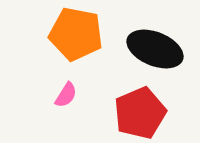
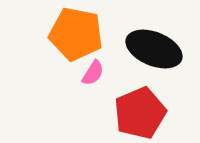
black ellipse: moved 1 px left
pink semicircle: moved 27 px right, 22 px up
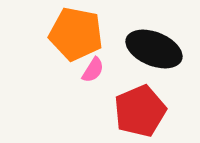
pink semicircle: moved 3 px up
red pentagon: moved 2 px up
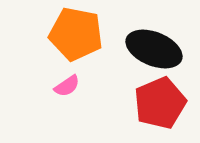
pink semicircle: moved 26 px left, 16 px down; rotated 24 degrees clockwise
red pentagon: moved 20 px right, 8 px up
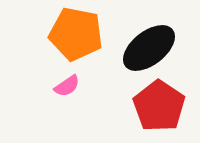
black ellipse: moved 5 px left, 1 px up; rotated 60 degrees counterclockwise
red pentagon: moved 1 px left, 3 px down; rotated 15 degrees counterclockwise
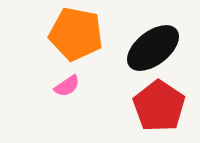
black ellipse: moved 4 px right
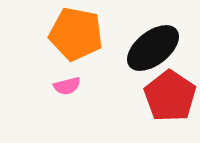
pink semicircle: rotated 20 degrees clockwise
red pentagon: moved 11 px right, 10 px up
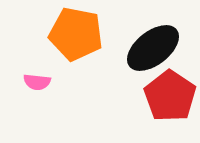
pink semicircle: moved 30 px left, 4 px up; rotated 20 degrees clockwise
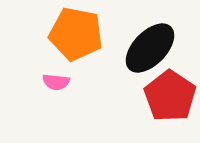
black ellipse: moved 3 px left; rotated 8 degrees counterclockwise
pink semicircle: moved 19 px right
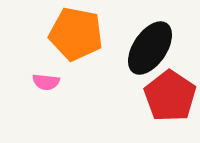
black ellipse: rotated 10 degrees counterclockwise
pink semicircle: moved 10 px left
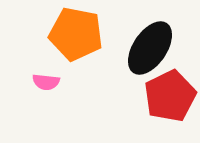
red pentagon: rotated 12 degrees clockwise
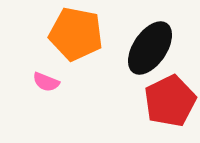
pink semicircle: rotated 16 degrees clockwise
red pentagon: moved 5 px down
